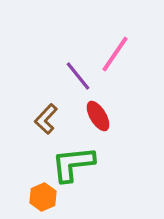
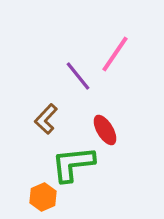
red ellipse: moved 7 px right, 14 px down
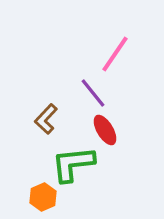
purple line: moved 15 px right, 17 px down
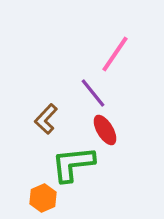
orange hexagon: moved 1 px down
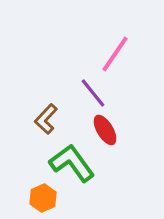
green L-shape: moved 1 px left, 1 px up; rotated 60 degrees clockwise
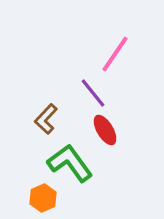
green L-shape: moved 2 px left
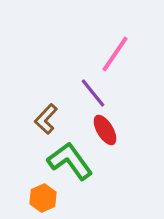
green L-shape: moved 2 px up
